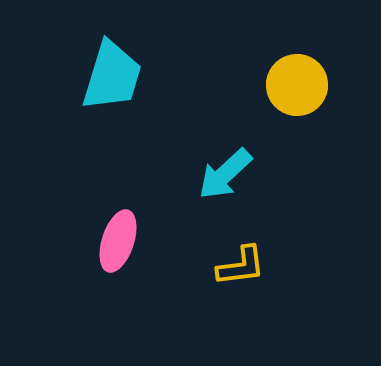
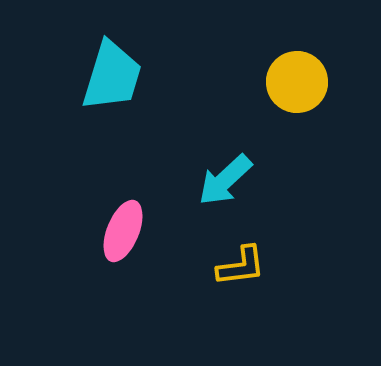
yellow circle: moved 3 px up
cyan arrow: moved 6 px down
pink ellipse: moved 5 px right, 10 px up; rotated 4 degrees clockwise
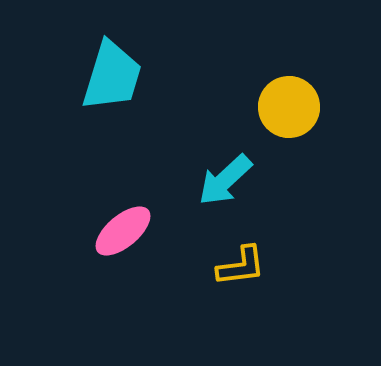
yellow circle: moved 8 px left, 25 px down
pink ellipse: rotated 28 degrees clockwise
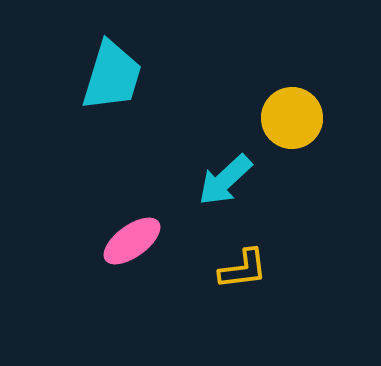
yellow circle: moved 3 px right, 11 px down
pink ellipse: moved 9 px right, 10 px down; rotated 4 degrees clockwise
yellow L-shape: moved 2 px right, 3 px down
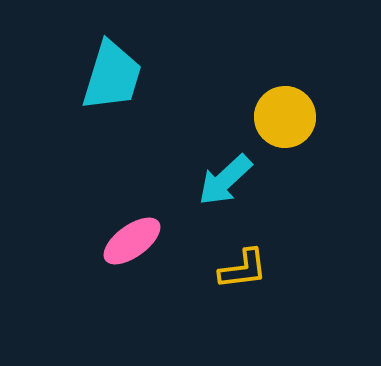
yellow circle: moved 7 px left, 1 px up
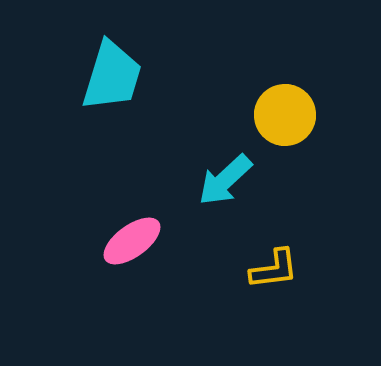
yellow circle: moved 2 px up
yellow L-shape: moved 31 px right
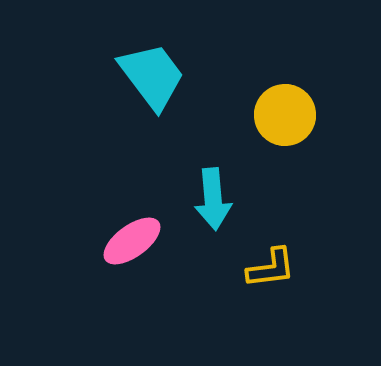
cyan trapezoid: moved 40 px right; rotated 54 degrees counterclockwise
cyan arrow: moved 12 px left, 19 px down; rotated 52 degrees counterclockwise
yellow L-shape: moved 3 px left, 1 px up
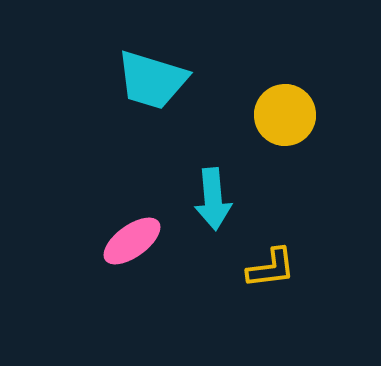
cyan trapezoid: moved 4 px down; rotated 144 degrees clockwise
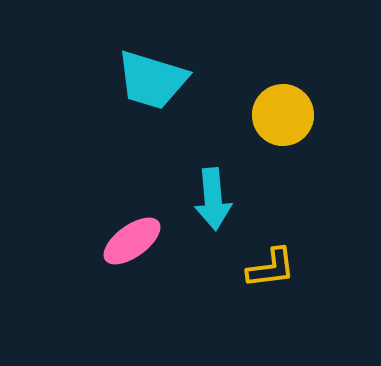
yellow circle: moved 2 px left
